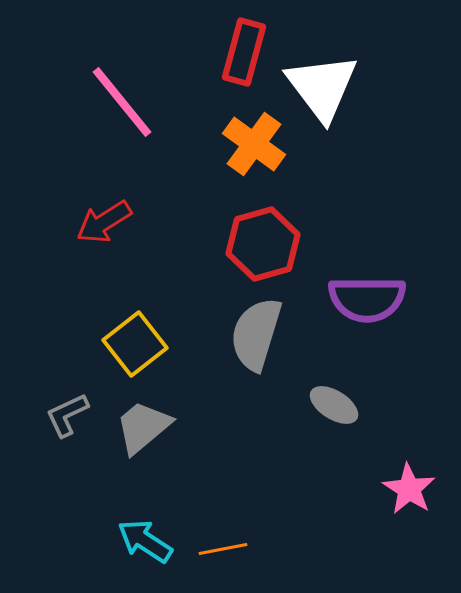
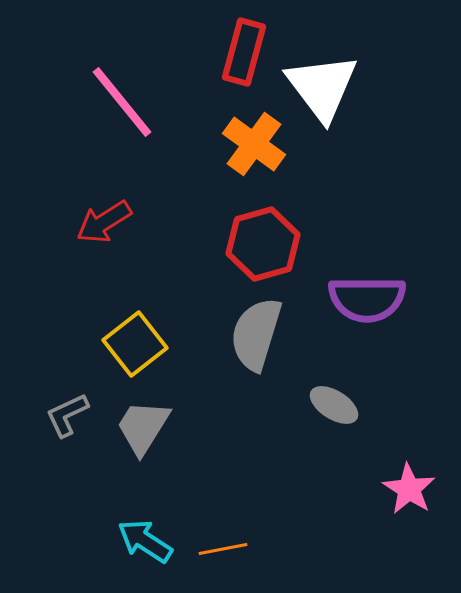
gray trapezoid: rotated 18 degrees counterclockwise
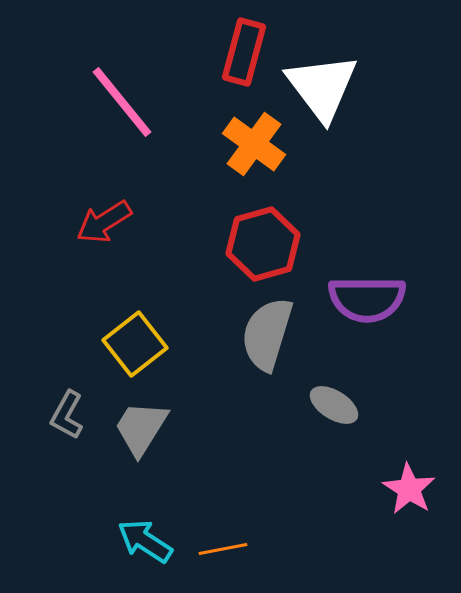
gray semicircle: moved 11 px right
gray L-shape: rotated 36 degrees counterclockwise
gray trapezoid: moved 2 px left, 1 px down
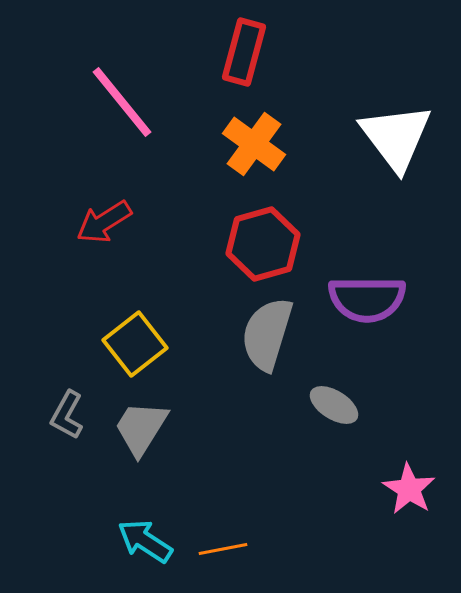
white triangle: moved 74 px right, 50 px down
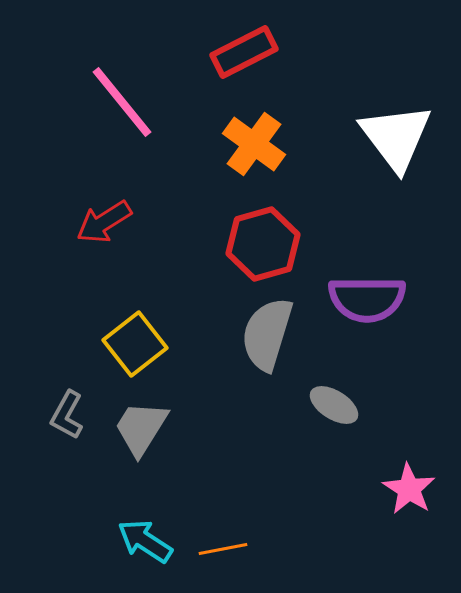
red rectangle: rotated 48 degrees clockwise
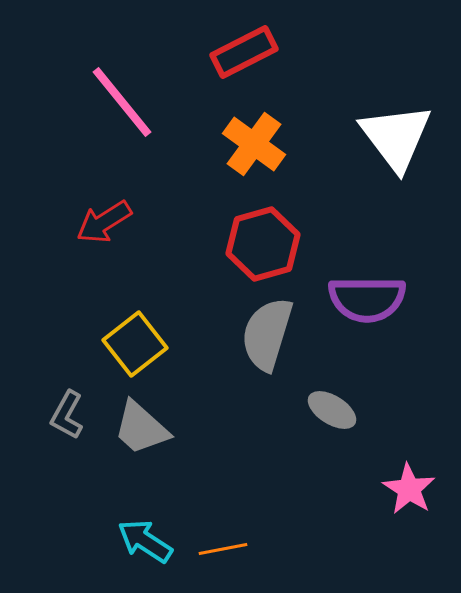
gray ellipse: moved 2 px left, 5 px down
gray trapezoid: rotated 80 degrees counterclockwise
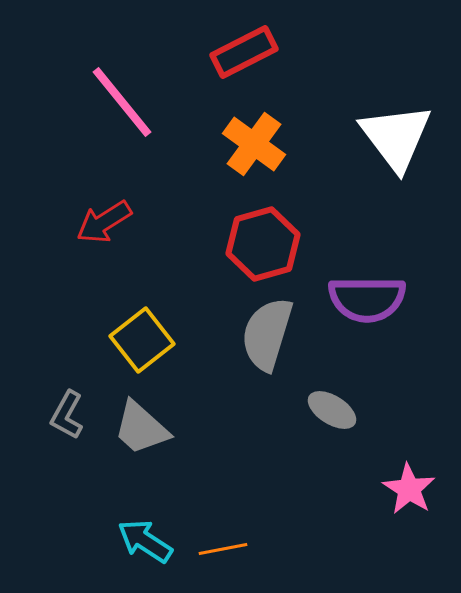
yellow square: moved 7 px right, 4 px up
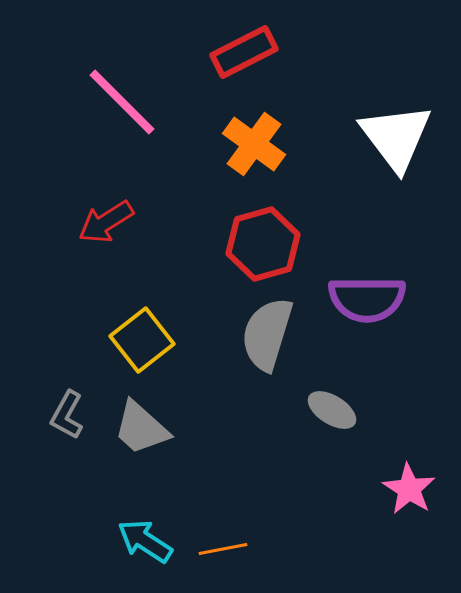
pink line: rotated 6 degrees counterclockwise
red arrow: moved 2 px right
